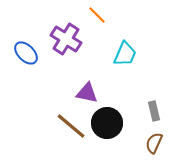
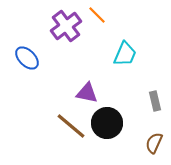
purple cross: moved 13 px up; rotated 20 degrees clockwise
blue ellipse: moved 1 px right, 5 px down
gray rectangle: moved 1 px right, 10 px up
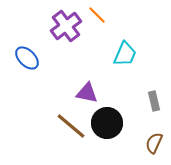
gray rectangle: moved 1 px left
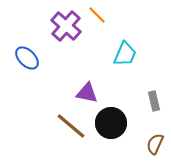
purple cross: rotated 12 degrees counterclockwise
black circle: moved 4 px right
brown semicircle: moved 1 px right, 1 px down
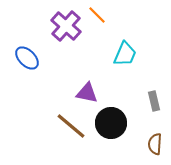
brown semicircle: rotated 20 degrees counterclockwise
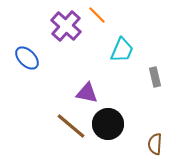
cyan trapezoid: moved 3 px left, 4 px up
gray rectangle: moved 1 px right, 24 px up
black circle: moved 3 px left, 1 px down
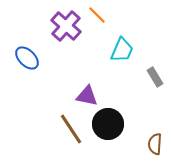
gray rectangle: rotated 18 degrees counterclockwise
purple triangle: moved 3 px down
brown line: moved 3 px down; rotated 16 degrees clockwise
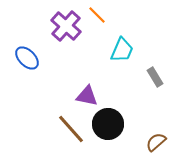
brown line: rotated 8 degrees counterclockwise
brown semicircle: moved 1 px right, 2 px up; rotated 45 degrees clockwise
